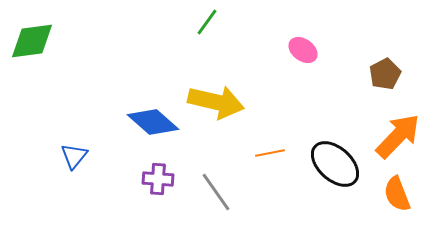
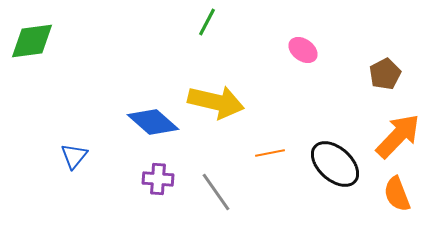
green line: rotated 8 degrees counterclockwise
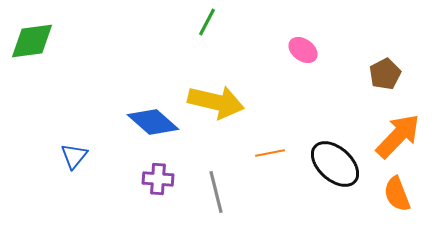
gray line: rotated 21 degrees clockwise
